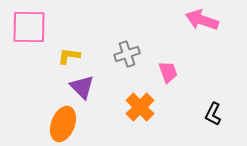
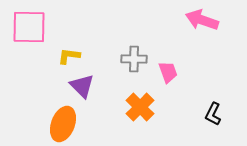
gray cross: moved 7 px right, 5 px down; rotated 20 degrees clockwise
purple triangle: moved 1 px up
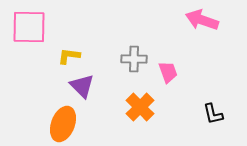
black L-shape: rotated 40 degrees counterclockwise
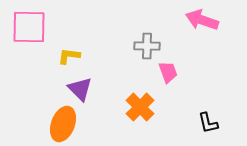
gray cross: moved 13 px right, 13 px up
purple triangle: moved 2 px left, 3 px down
black L-shape: moved 5 px left, 9 px down
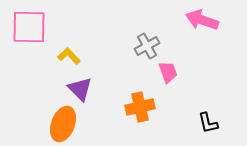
gray cross: rotated 30 degrees counterclockwise
yellow L-shape: rotated 40 degrees clockwise
orange cross: rotated 32 degrees clockwise
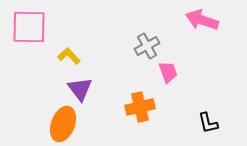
purple triangle: rotated 8 degrees clockwise
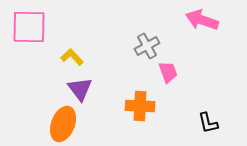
yellow L-shape: moved 3 px right, 1 px down
orange cross: moved 1 px up; rotated 16 degrees clockwise
